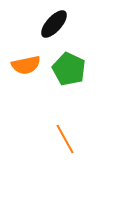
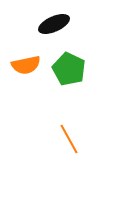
black ellipse: rotated 24 degrees clockwise
orange line: moved 4 px right
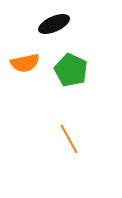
orange semicircle: moved 1 px left, 2 px up
green pentagon: moved 2 px right, 1 px down
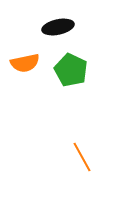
black ellipse: moved 4 px right, 3 px down; rotated 12 degrees clockwise
orange line: moved 13 px right, 18 px down
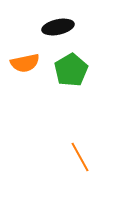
green pentagon: rotated 16 degrees clockwise
orange line: moved 2 px left
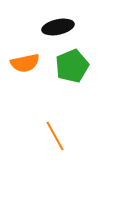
green pentagon: moved 1 px right, 4 px up; rotated 8 degrees clockwise
orange line: moved 25 px left, 21 px up
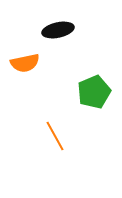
black ellipse: moved 3 px down
green pentagon: moved 22 px right, 26 px down
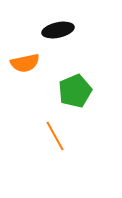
green pentagon: moved 19 px left, 1 px up
